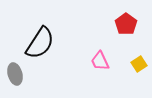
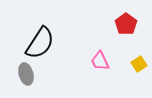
gray ellipse: moved 11 px right
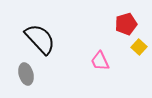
red pentagon: rotated 20 degrees clockwise
black semicircle: moved 4 px up; rotated 76 degrees counterclockwise
yellow square: moved 17 px up; rotated 14 degrees counterclockwise
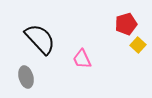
yellow square: moved 1 px left, 2 px up
pink trapezoid: moved 18 px left, 2 px up
gray ellipse: moved 3 px down
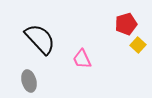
gray ellipse: moved 3 px right, 4 px down
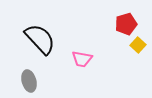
pink trapezoid: rotated 55 degrees counterclockwise
